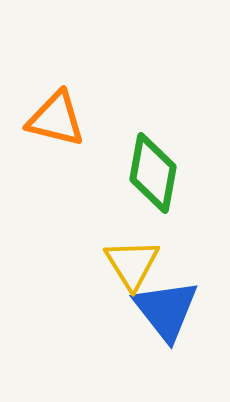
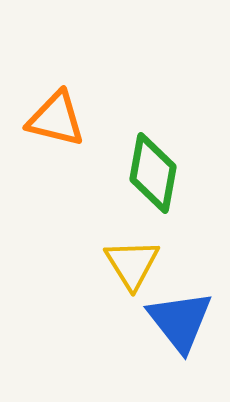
blue triangle: moved 14 px right, 11 px down
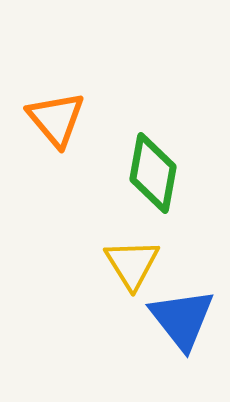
orange triangle: rotated 36 degrees clockwise
blue triangle: moved 2 px right, 2 px up
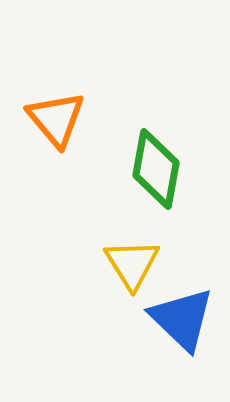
green diamond: moved 3 px right, 4 px up
blue triangle: rotated 8 degrees counterclockwise
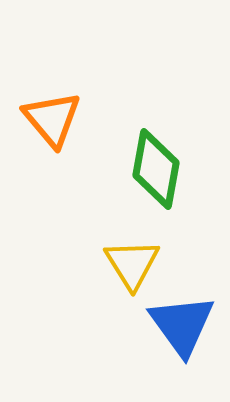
orange triangle: moved 4 px left
blue triangle: moved 6 px down; rotated 10 degrees clockwise
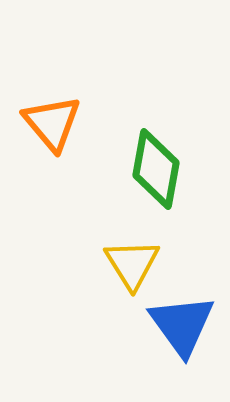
orange triangle: moved 4 px down
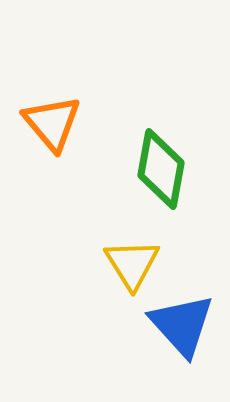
green diamond: moved 5 px right
blue triangle: rotated 6 degrees counterclockwise
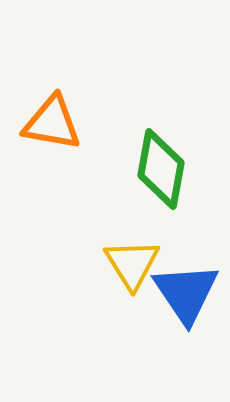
orange triangle: rotated 40 degrees counterclockwise
blue triangle: moved 4 px right, 32 px up; rotated 8 degrees clockwise
